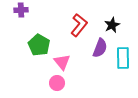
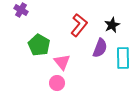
purple cross: rotated 32 degrees clockwise
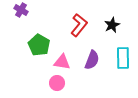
purple semicircle: moved 8 px left, 12 px down
pink triangle: rotated 42 degrees counterclockwise
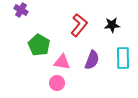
black star: rotated 21 degrees clockwise
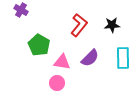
purple semicircle: moved 2 px left, 2 px up; rotated 24 degrees clockwise
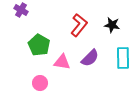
black star: rotated 14 degrees clockwise
pink circle: moved 17 px left
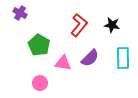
purple cross: moved 1 px left, 3 px down
pink triangle: moved 1 px right, 1 px down
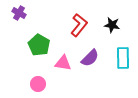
purple cross: moved 1 px left
pink circle: moved 2 px left, 1 px down
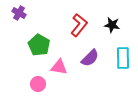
pink triangle: moved 4 px left, 4 px down
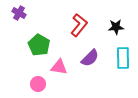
black star: moved 4 px right, 2 px down; rotated 14 degrees counterclockwise
